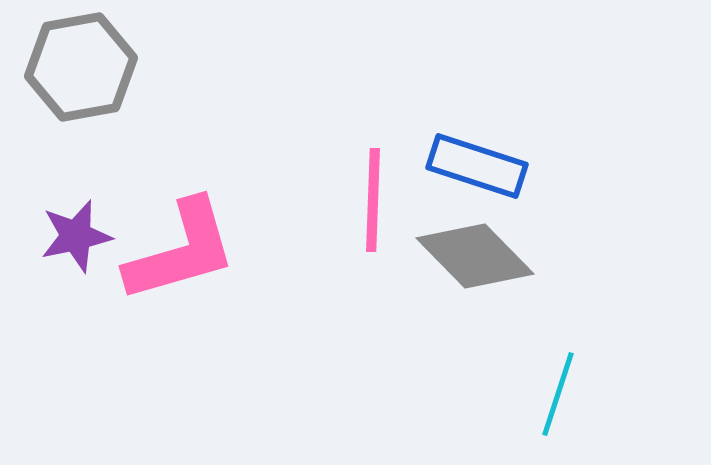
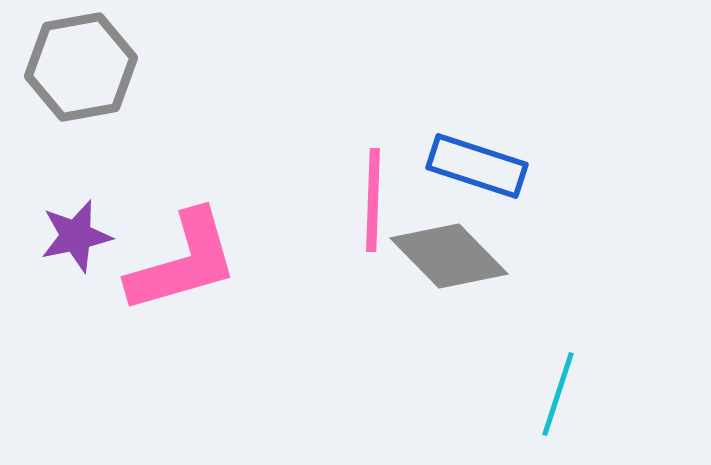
pink L-shape: moved 2 px right, 11 px down
gray diamond: moved 26 px left
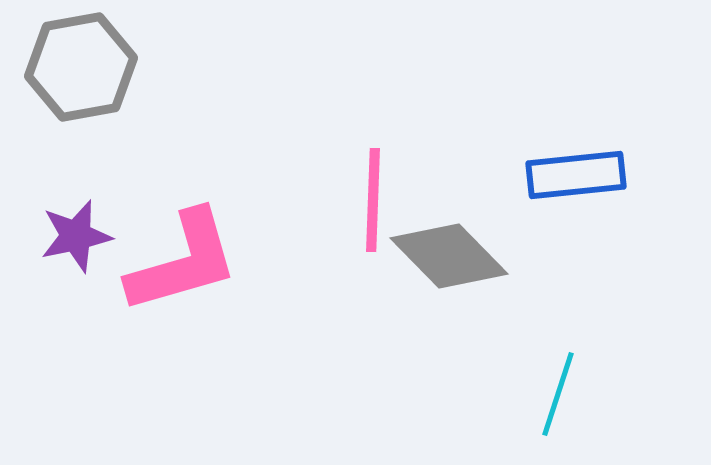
blue rectangle: moved 99 px right, 9 px down; rotated 24 degrees counterclockwise
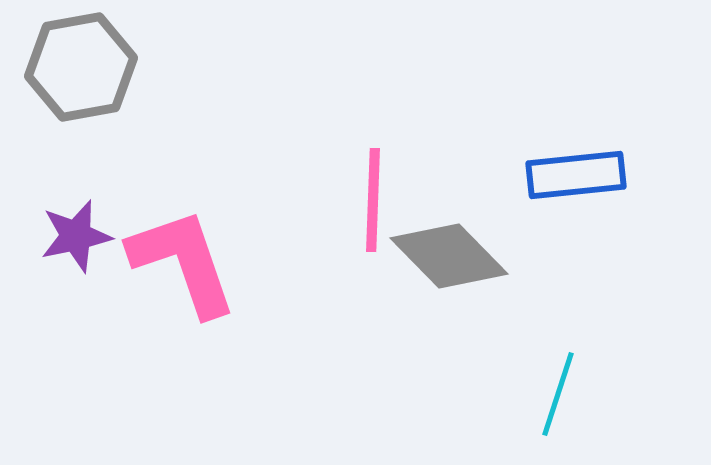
pink L-shape: rotated 93 degrees counterclockwise
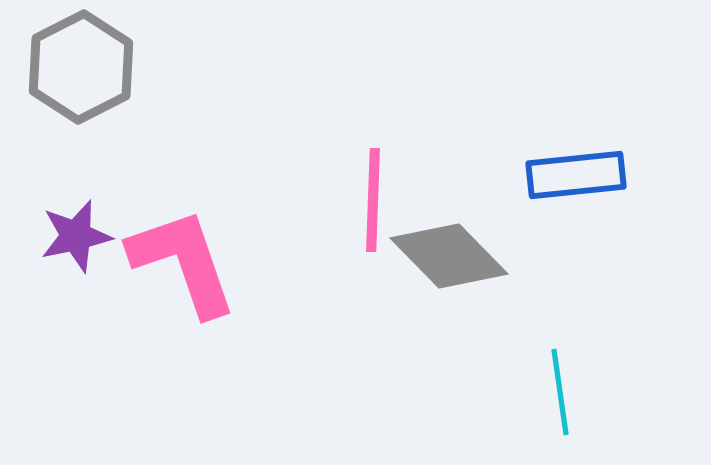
gray hexagon: rotated 17 degrees counterclockwise
cyan line: moved 2 px right, 2 px up; rotated 26 degrees counterclockwise
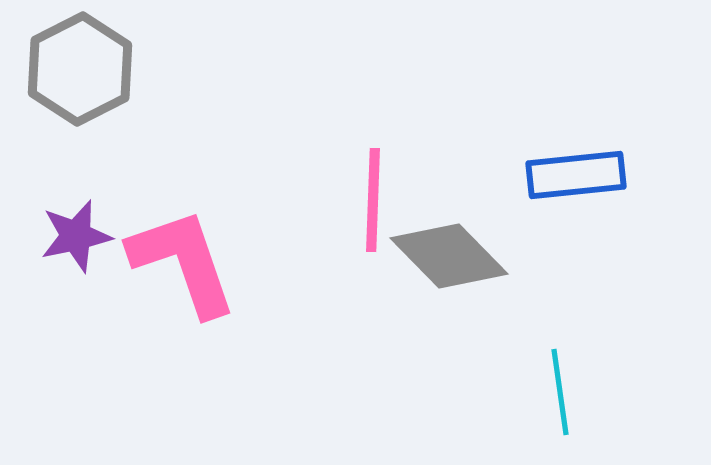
gray hexagon: moved 1 px left, 2 px down
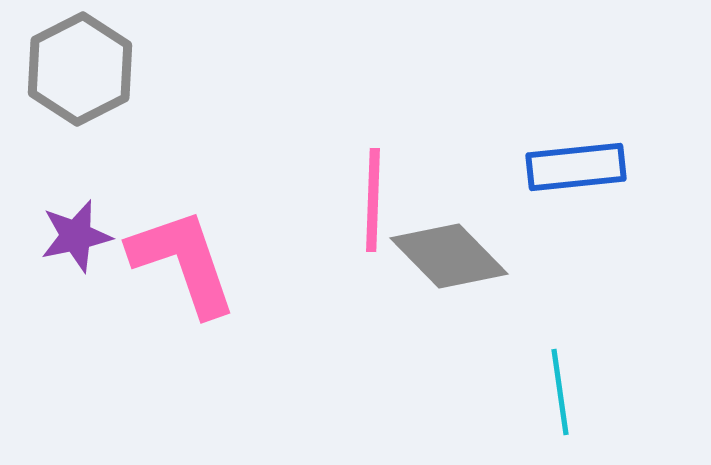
blue rectangle: moved 8 px up
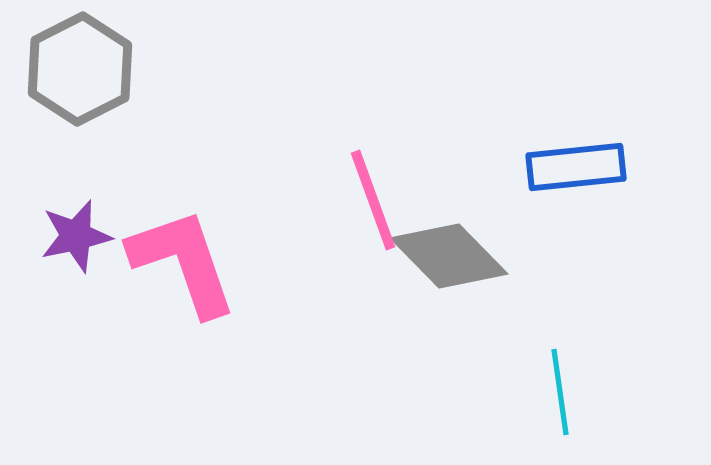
pink line: rotated 22 degrees counterclockwise
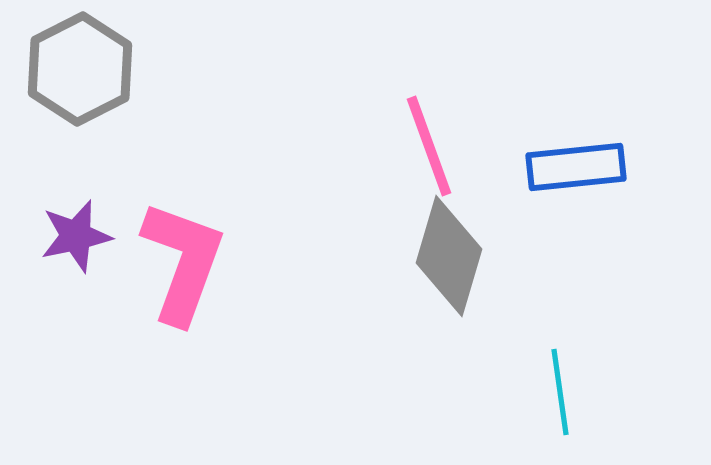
pink line: moved 56 px right, 54 px up
gray diamond: rotated 61 degrees clockwise
pink L-shape: rotated 39 degrees clockwise
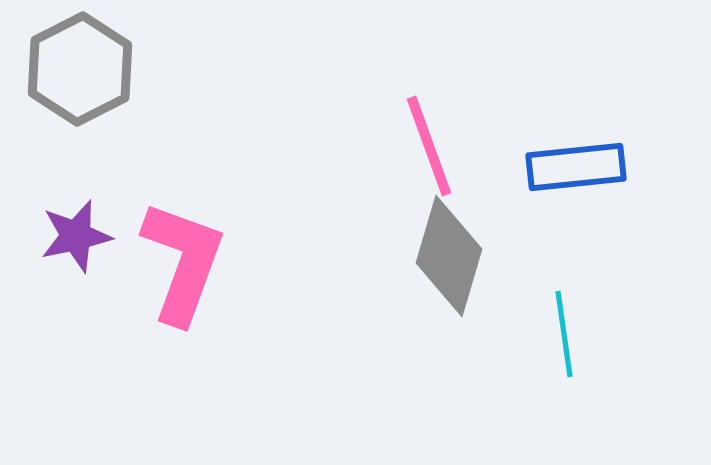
cyan line: moved 4 px right, 58 px up
